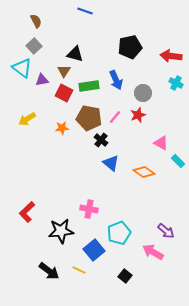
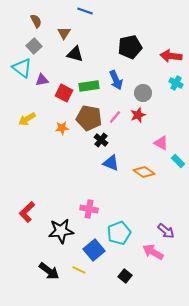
brown triangle: moved 38 px up
blue triangle: rotated 18 degrees counterclockwise
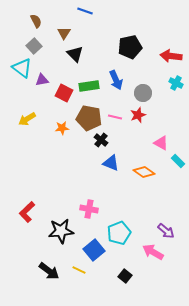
black triangle: rotated 30 degrees clockwise
pink line: rotated 64 degrees clockwise
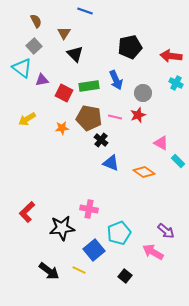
black star: moved 1 px right, 3 px up
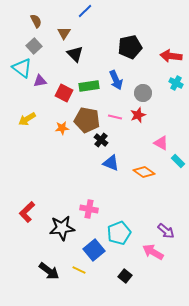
blue line: rotated 63 degrees counterclockwise
purple triangle: moved 2 px left, 1 px down
brown pentagon: moved 2 px left, 2 px down
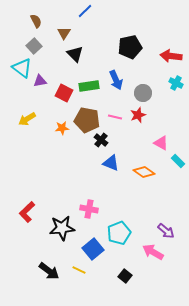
blue square: moved 1 px left, 1 px up
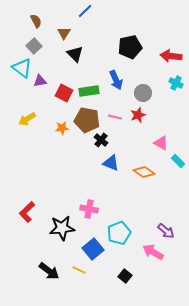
green rectangle: moved 5 px down
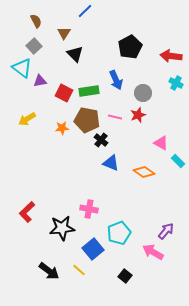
black pentagon: rotated 15 degrees counterclockwise
purple arrow: rotated 90 degrees counterclockwise
yellow line: rotated 16 degrees clockwise
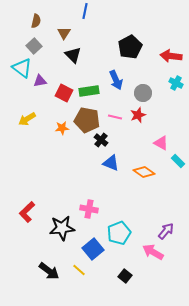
blue line: rotated 35 degrees counterclockwise
brown semicircle: rotated 40 degrees clockwise
black triangle: moved 2 px left, 1 px down
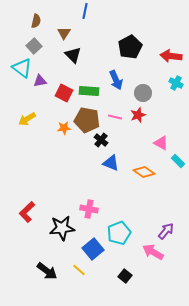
green rectangle: rotated 12 degrees clockwise
orange star: moved 2 px right
black arrow: moved 2 px left
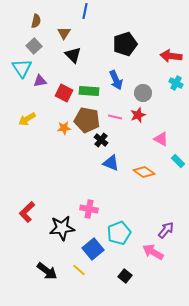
black pentagon: moved 5 px left, 3 px up; rotated 10 degrees clockwise
cyan triangle: rotated 20 degrees clockwise
pink triangle: moved 4 px up
purple arrow: moved 1 px up
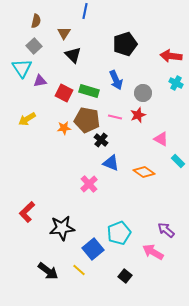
green rectangle: rotated 12 degrees clockwise
pink cross: moved 25 px up; rotated 36 degrees clockwise
purple arrow: rotated 90 degrees counterclockwise
black arrow: moved 1 px right
